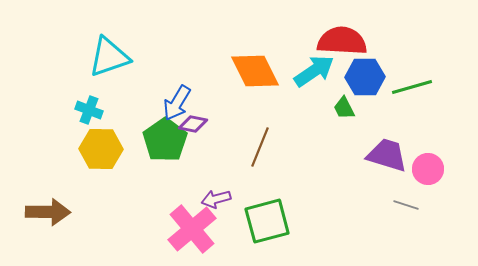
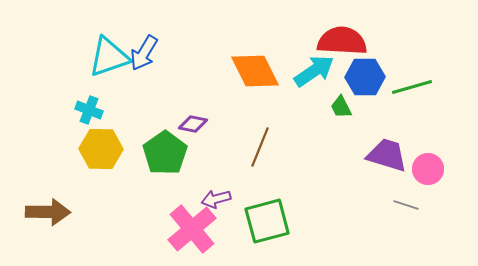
blue arrow: moved 33 px left, 50 px up
green trapezoid: moved 3 px left, 1 px up
green pentagon: moved 13 px down
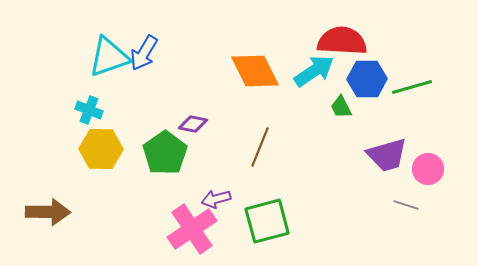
blue hexagon: moved 2 px right, 2 px down
purple trapezoid: rotated 147 degrees clockwise
pink cross: rotated 6 degrees clockwise
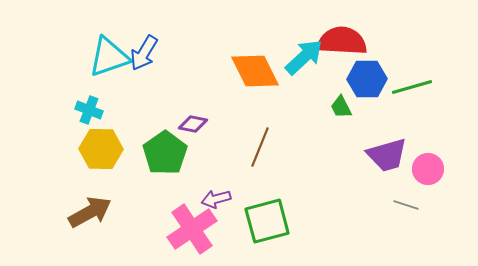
cyan arrow: moved 10 px left, 14 px up; rotated 9 degrees counterclockwise
brown arrow: moved 42 px right; rotated 30 degrees counterclockwise
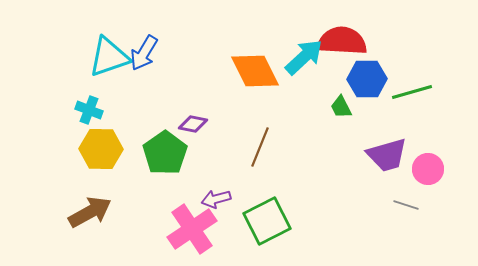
green line: moved 5 px down
green square: rotated 12 degrees counterclockwise
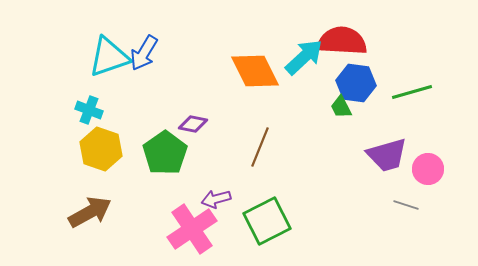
blue hexagon: moved 11 px left, 4 px down; rotated 9 degrees clockwise
yellow hexagon: rotated 18 degrees clockwise
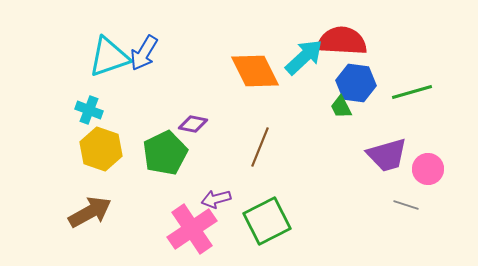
green pentagon: rotated 9 degrees clockwise
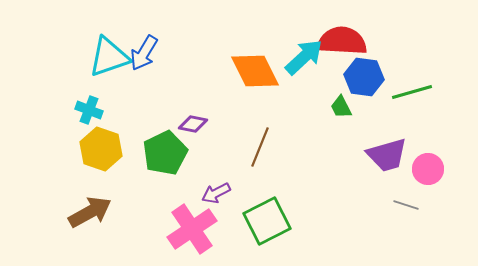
blue hexagon: moved 8 px right, 6 px up
purple arrow: moved 6 px up; rotated 12 degrees counterclockwise
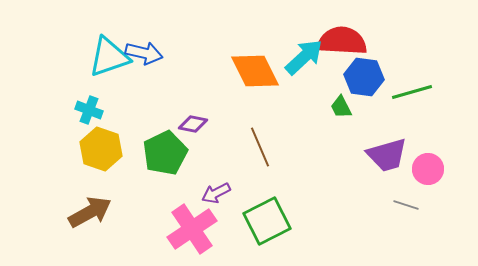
blue arrow: rotated 108 degrees counterclockwise
brown line: rotated 45 degrees counterclockwise
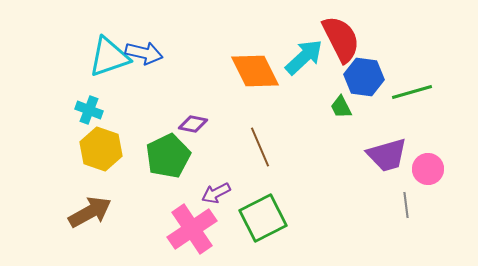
red semicircle: moved 1 px left, 2 px up; rotated 60 degrees clockwise
green pentagon: moved 3 px right, 3 px down
gray line: rotated 65 degrees clockwise
green square: moved 4 px left, 3 px up
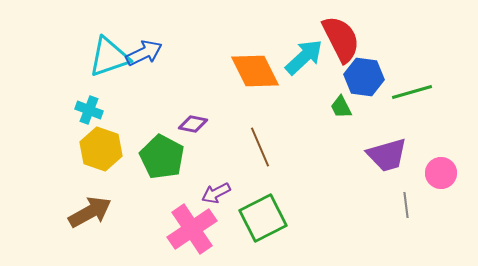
blue arrow: rotated 39 degrees counterclockwise
green pentagon: moved 6 px left, 1 px down; rotated 18 degrees counterclockwise
pink circle: moved 13 px right, 4 px down
